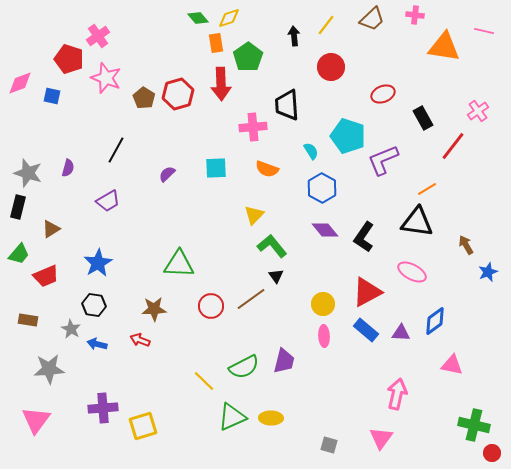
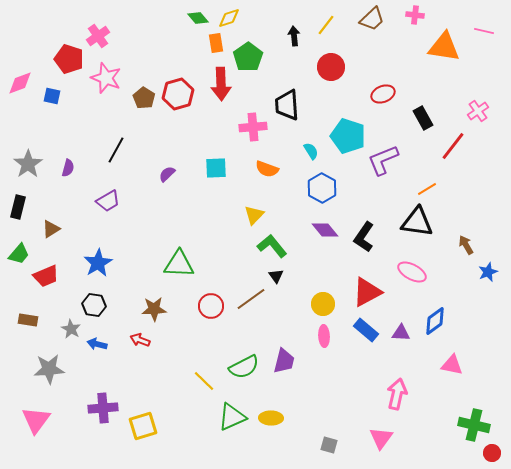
gray star at (28, 173): moved 9 px up; rotated 20 degrees clockwise
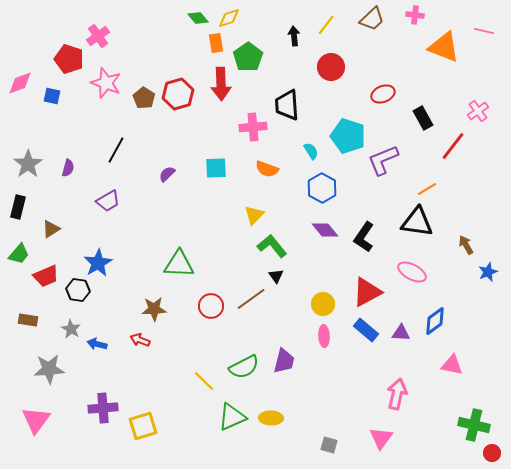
orange triangle at (444, 47): rotated 12 degrees clockwise
pink star at (106, 78): moved 5 px down
black hexagon at (94, 305): moved 16 px left, 15 px up
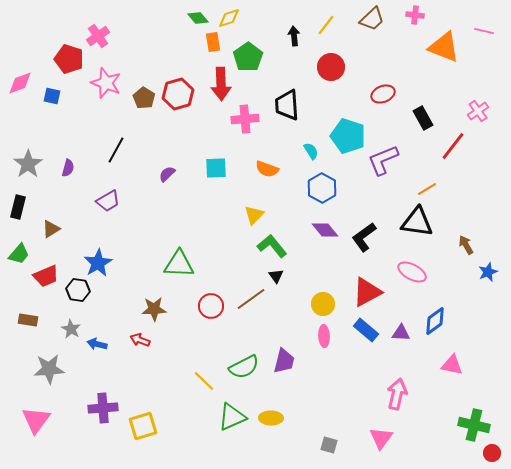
orange rectangle at (216, 43): moved 3 px left, 1 px up
pink cross at (253, 127): moved 8 px left, 8 px up
black L-shape at (364, 237): rotated 20 degrees clockwise
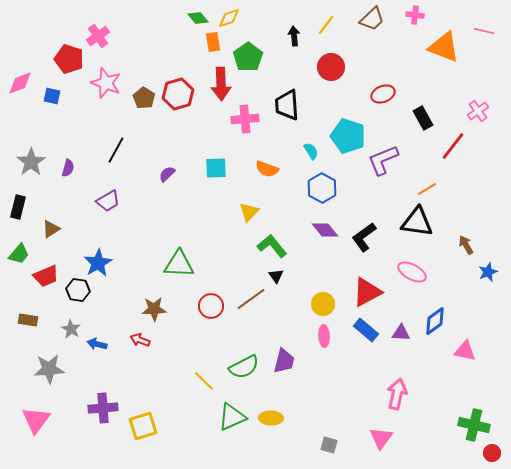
gray star at (28, 164): moved 3 px right, 2 px up
yellow triangle at (254, 215): moved 5 px left, 3 px up
pink triangle at (452, 365): moved 13 px right, 14 px up
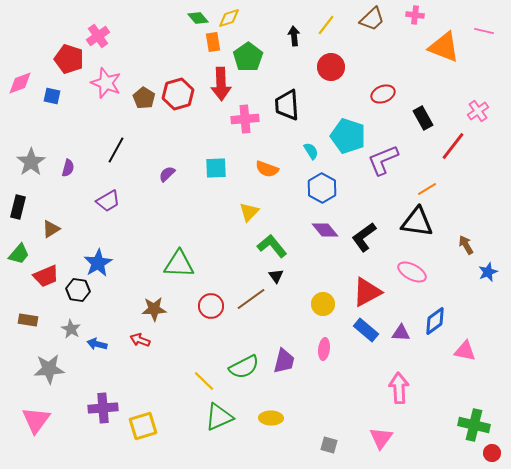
pink ellipse at (324, 336): moved 13 px down; rotated 10 degrees clockwise
pink arrow at (397, 394): moved 2 px right, 6 px up; rotated 16 degrees counterclockwise
green triangle at (232, 417): moved 13 px left
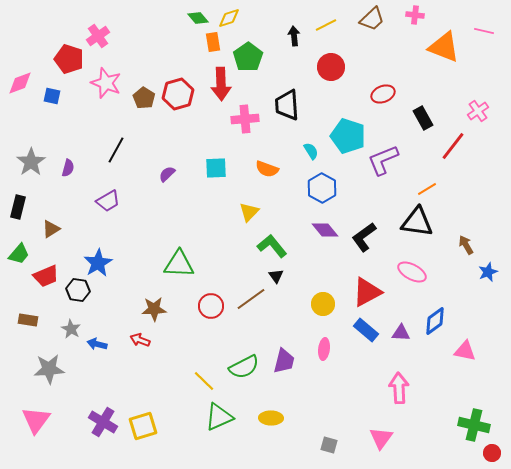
yellow line at (326, 25): rotated 25 degrees clockwise
purple cross at (103, 408): moved 14 px down; rotated 36 degrees clockwise
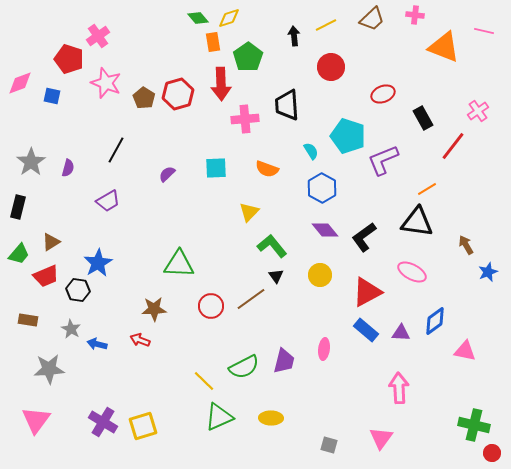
brown triangle at (51, 229): moved 13 px down
yellow circle at (323, 304): moved 3 px left, 29 px up
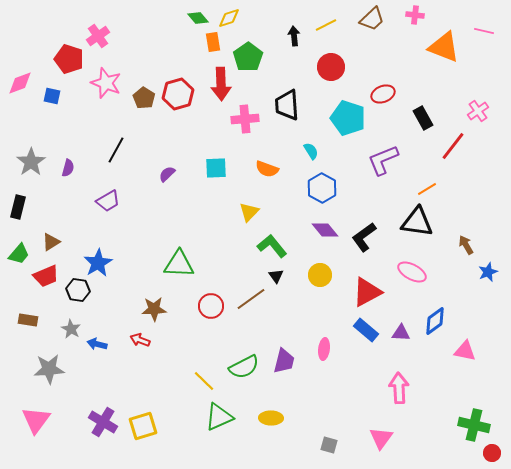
cyan pentagon at (348, 136): moved 18 px up
